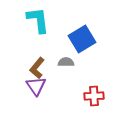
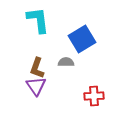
brown L-shape: rotated 20 degrees counterclockwise
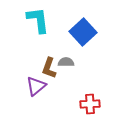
blue square: moved 1 px right, 7 px up; rotated 12 degrees counterclockwise
brown L-shape: moved 12 px right
purple triangle: rotated 25 degrees clockwise
red cross: moved 4 px left, 8 px down
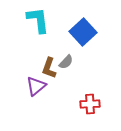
gray semicircle: rotated 133 degrees clockwise
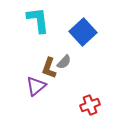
gray semicircle: moved 2 px left
red cross: moved 1 px down; rotated 18 degrees counterclockwise
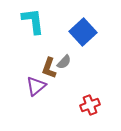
cyan L-shape: moved 5 px left, 1 px down
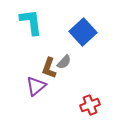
cyan L-shape: moved 2 px left, 1 px down
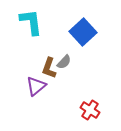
red cross: moved 5 px down; rotated 36 degrees counterclockwise
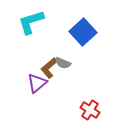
cyan L-shape: rotated 100 degrees counterclockwise
gray semicircle: moved 1 px left, 1 px down; rotated 70 degrees clockwise
brown L-shape: rotated 30 degrees clockwise
purple triangle: moved 1 px right, 3 px up
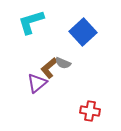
red cross: moved 1 px down; rotated 24 degrees counterclockwise
